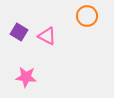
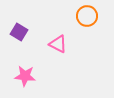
pink triangle: moved 11 px right, 8 px down
pink star: moved 1 px left, 1 px up
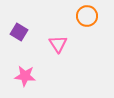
pink triangle: rotated 30 degrees clockwise
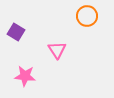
purple square: moved 3 px left
pink triangle: moved 1 px left, 6 px down
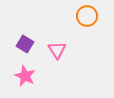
purple square: moved 9 px right, 12 px down
pink star: rotated 20 degrees clockwise
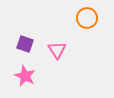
orange circle: moved 2 px down
purple square: rotated 12 degrees counterclockwise
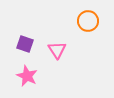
orange circle: moved 1 px right, 3 px down
pink star: moved 2 px right
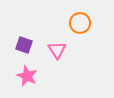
orange circle: moved 8 px left, 2 px down
purple square: moved 1 px left, 1 px down
